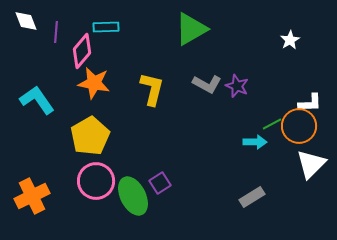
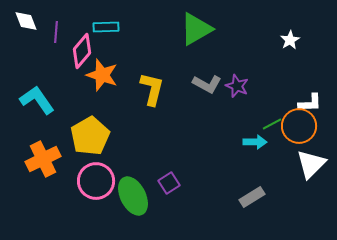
green triangle: moved 5 px right
orange star: moved 8 px right, 8 px up; rotated 8 degrees clockwise
purple square: moved 9 px right
orange cross: moved 11 px right, 37 px up
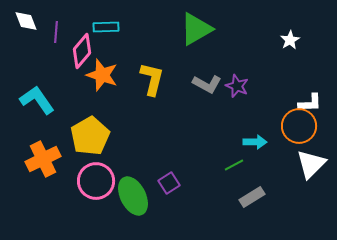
yellow L-shape: moved 10 px up
green line: moved 38 px left, 41 px down
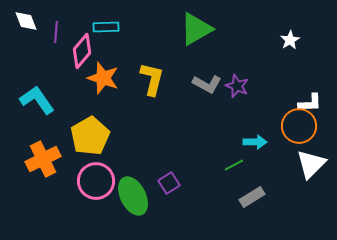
orange star: moved 1 px right, 3 px down
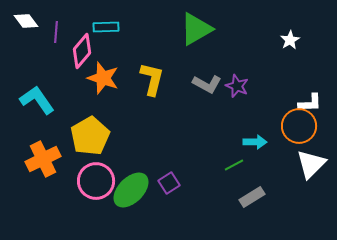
white diamond: rotated 15 degrees counterclockwise
green ellipse: moved 2 px left, 6 px up; rotated 72 degrees clockwise
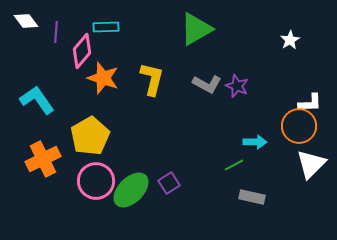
gray rectangle: rotated 45 degrees clockwise
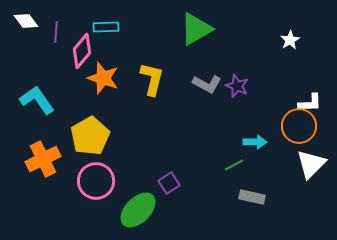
green ellipse: moved 7 px right, 20 px down
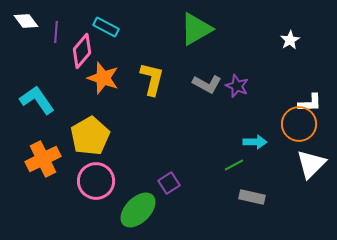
cyan rectangle: rotated 30 degrees clockwise
orange circle: moved 2 px up
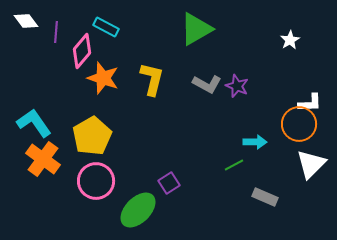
cyan L-shape: moved 3 px left, 23 px down
yellow pentagon: moved 2 px right
orange cross: rotated 28 degrees counterclockwise
gray rectangle: moved 13 px right; rotated 10 degrees clockwise
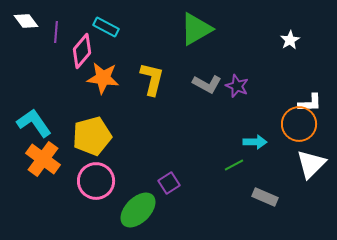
orange star: rotated 12 degrees counterclockwise
yellow pentagon: rotated 15 degrees clockwise
